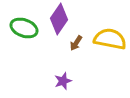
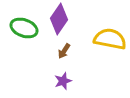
brown arrow: moved 12 px left, 8 px down
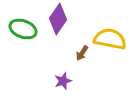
purple diamond: moved 1 px left
green ellipse: moved 1 px left, 1 px down
brown arrow: moved 18 px right, 2 px down
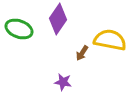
green ellipse: moved 4 px left
yellow semicircle: moved 1 px down
purple star: moved 1 px down; rotated 30 degrees clockwise
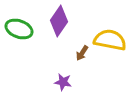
purple diamond: moved 1 px right, 2 px down
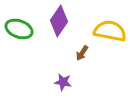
yellow semicircle: moved 9 px up
